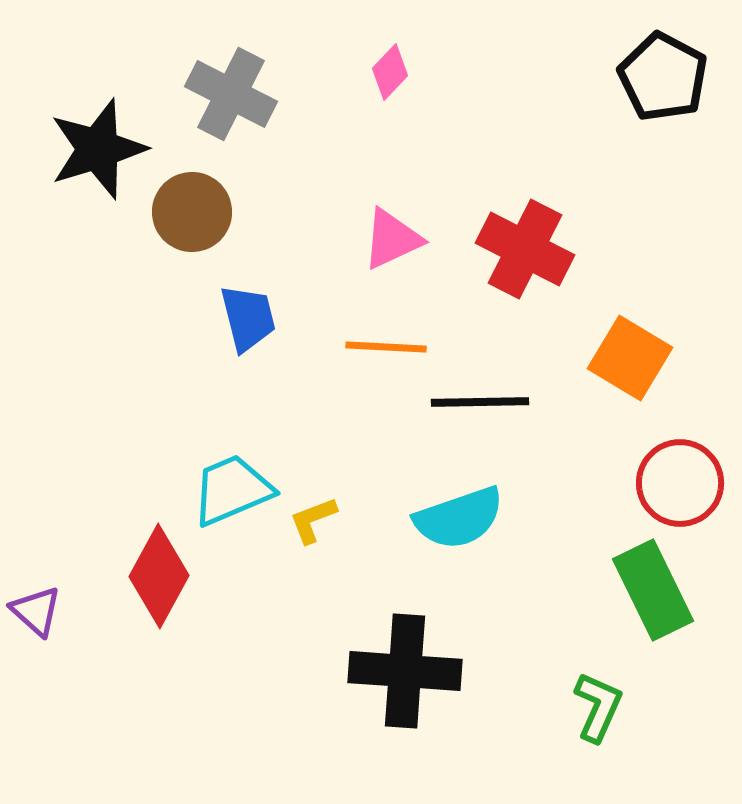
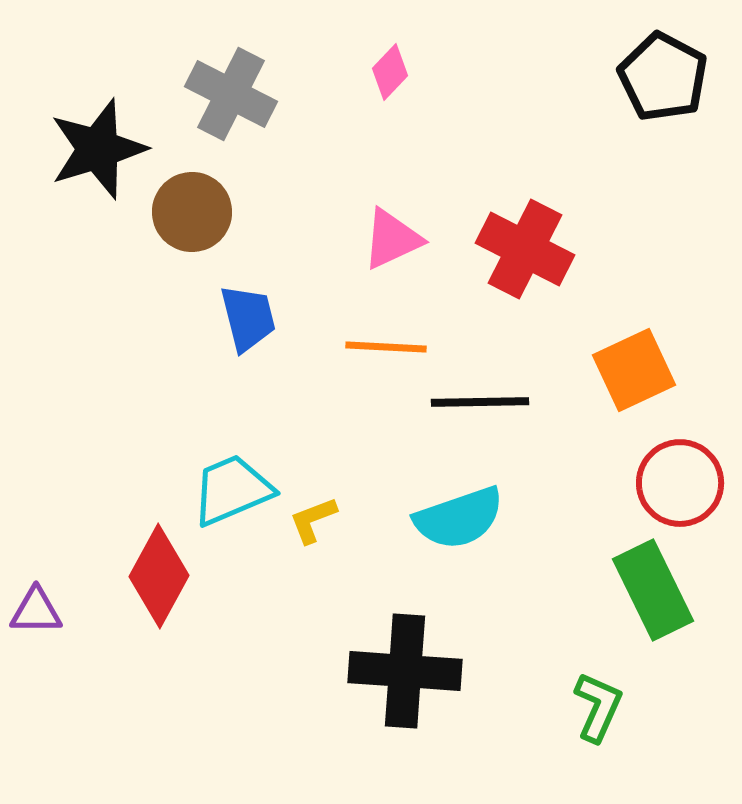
orange square: moved 4 px right, 12 px down; rotated 34 degrees clockwise
purple triangle: rotated 42 degrees counterclockwise
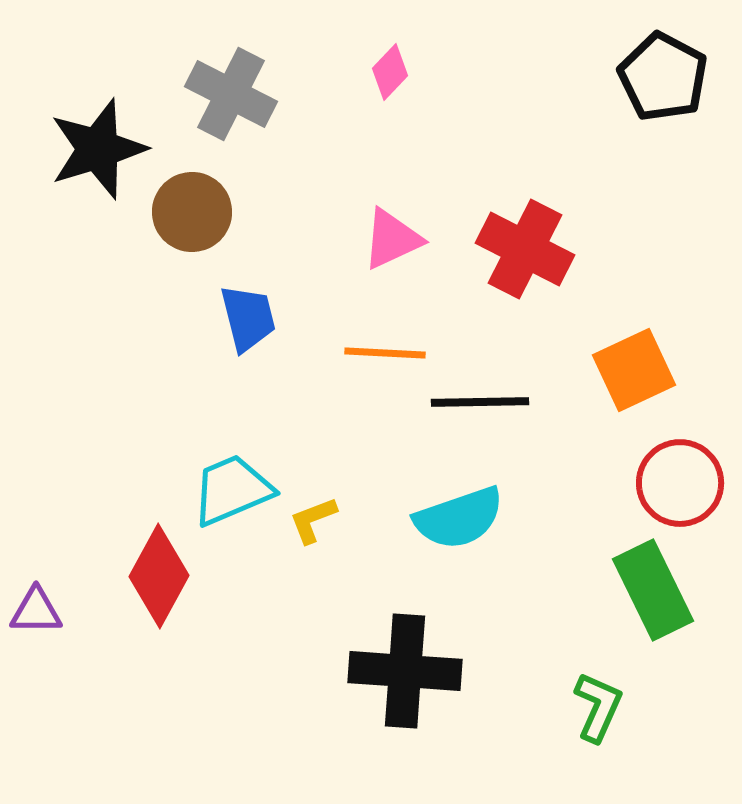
orange line: moved 1 px left, 6 px down
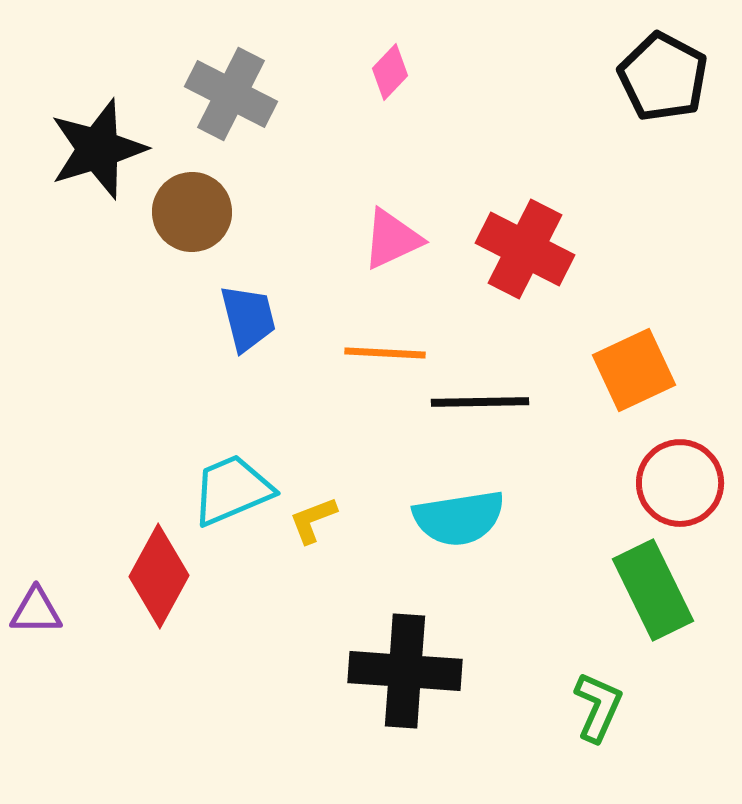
cyan semicircle: rotated 10 degrees clockwise
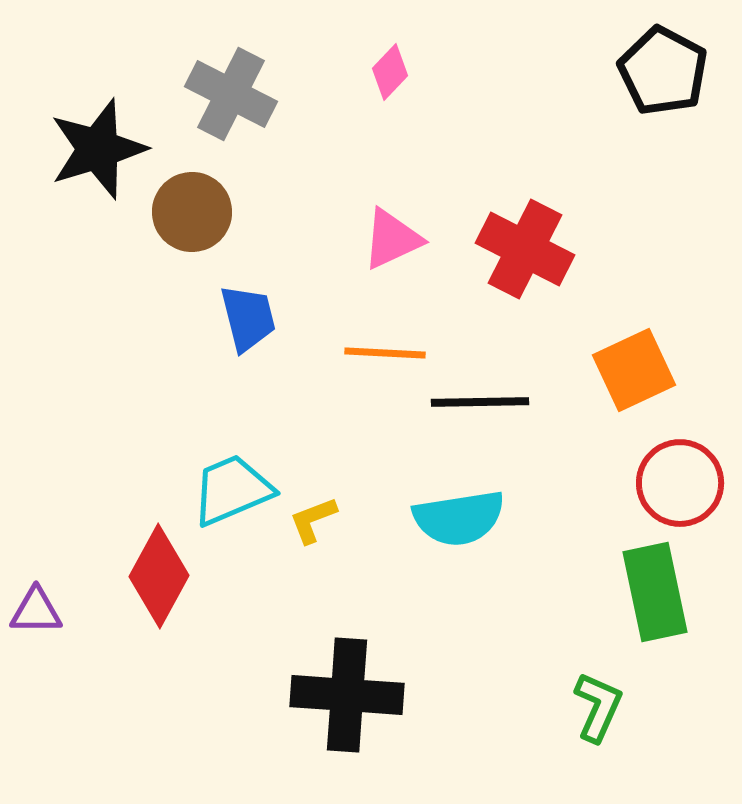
black pentagon: moved 6 px up
green rectangle: moved 2 px right, 2 px down; rotated 14 degrees clockwise
black cross: moved 58 px left, 24 px down
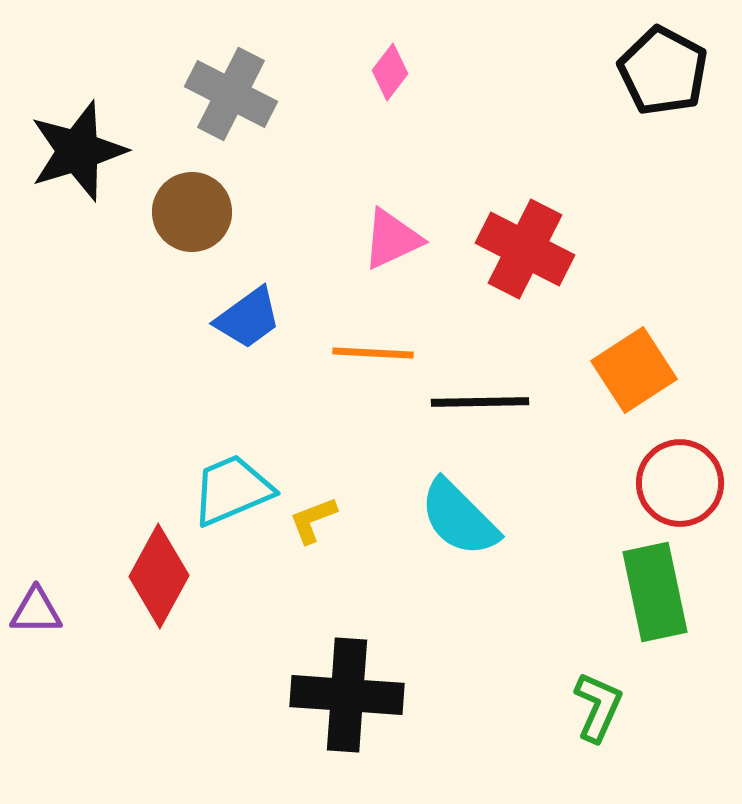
pink diamond: rotated 6 degrees counterclockwise
black star: moved 20 px left, 2 px down
blue trapezoid: rotated 68 degrees clockwise
orange line: moved 12 px left
orange square: rotated 8 degrees counterclockwise
cyan semicircle: rotated 54 degrees clockwise
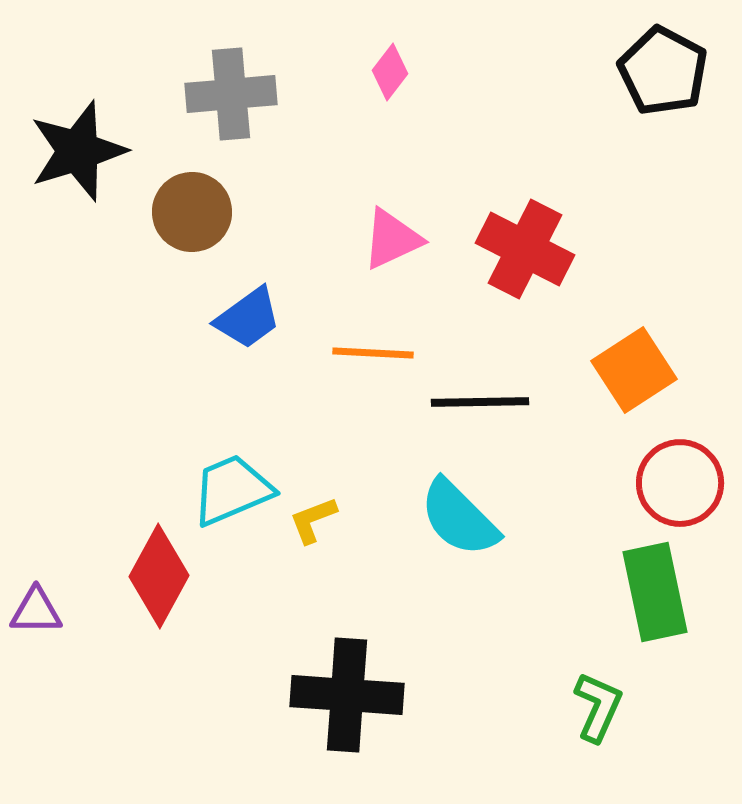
gray cross: rotated 32 degrees counterclockwise
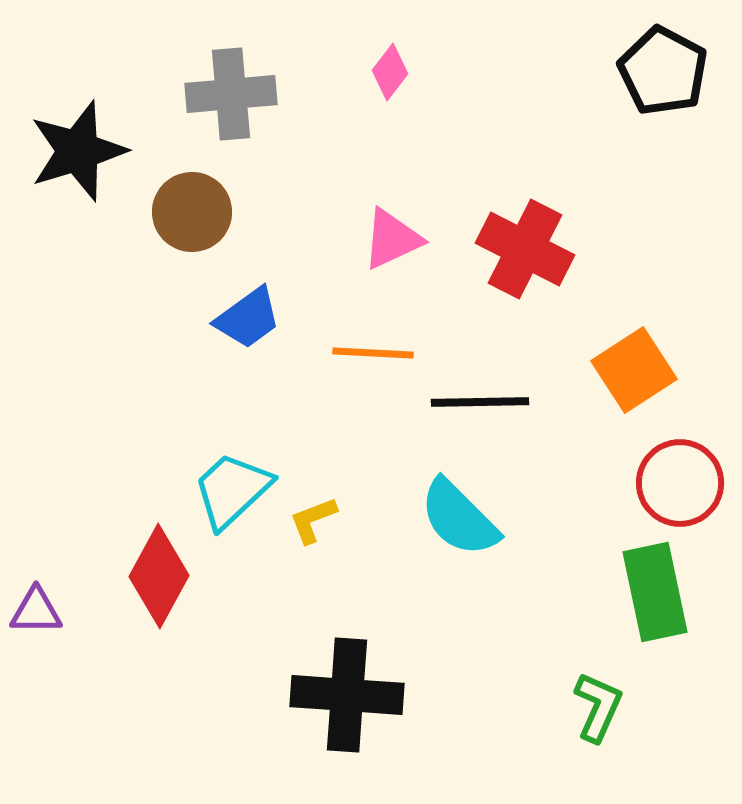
cyan trapezoid: rotated 20 degrees counterclockwise
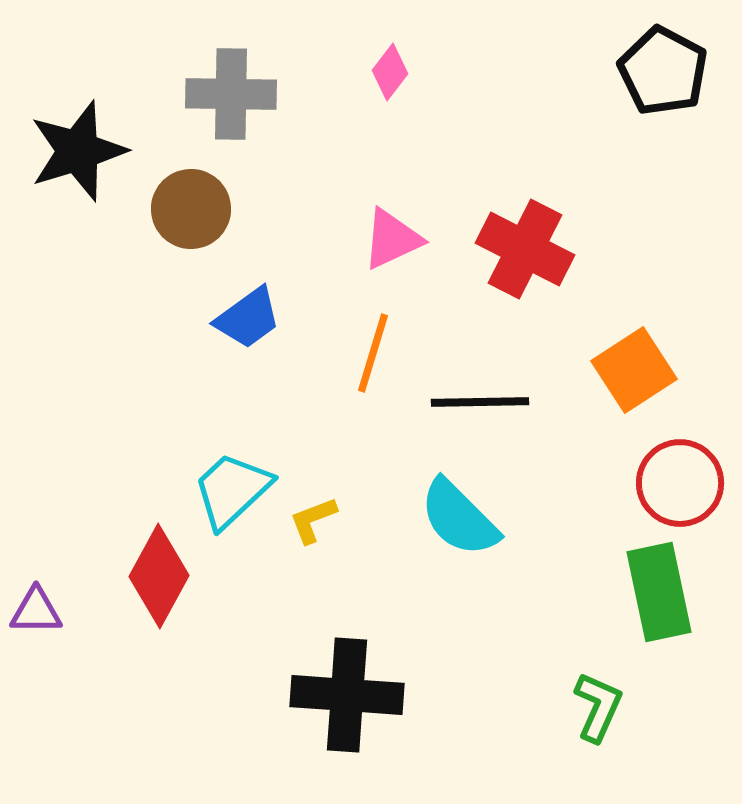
gray cross: rotated 6 degrees clockwise
brown circle: moved 1 px left, 3 px up
orange line: rotated 76 degrees counterclockwise
green rectangle: moved 4 px right
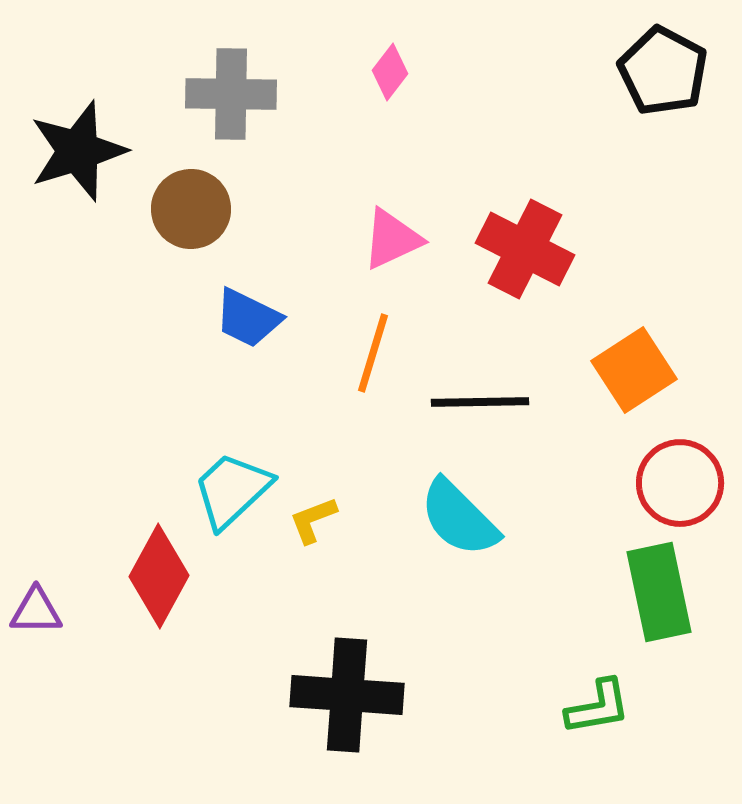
blue trapezoid: rotated 62 degrees clockwise
green L-shape: rotated 56 degrees clockwise
